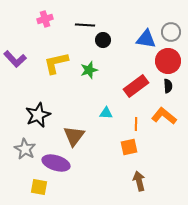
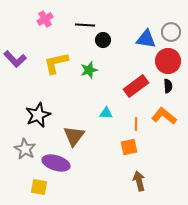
pink cross: rotated 14 degrees counterclockwise
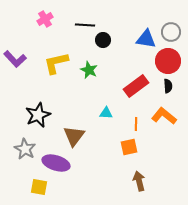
green star: rotated 30 degrees counterclockwise
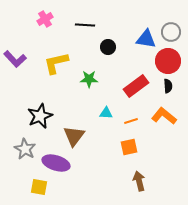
black circle: moved 5 px right, 7 px down
green star: moved 9 px down; rotated 24 degrees counterclockwise
black star: moved 2 px right, 1 px down
orange line: moved 5 px left, 3 px up; rotated 72 degrees clockwise
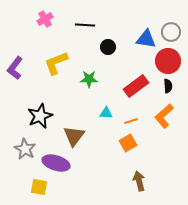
purple L-shape: moved 9 px down; rotated 80 degrees clockwise
yellow L-shape: rotated 8 degrees counterclockwise
orange L-shape: rotated 80 degrees counterclockwise
orange square: moved 1 px left, 4 px up; rotated 18 degrees counterclockwise
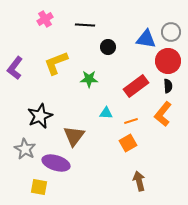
orange L-shape: moved 1 px left, 2 px up; rotated 10 degrees counterclockwise
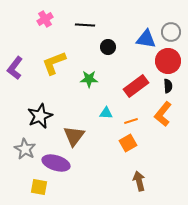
yellow L-shape: moved 2 px left
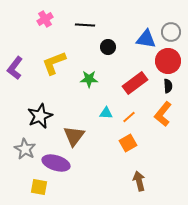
red rectangle: moved 1 px left, 3 px up
orange line: moved 2 px left, 4 px up; rotated 24 degrees counterclockwise
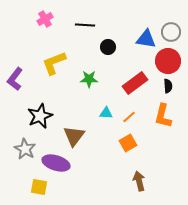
purple L-shape: moved 11 px down
orange L-shape: moved 2 px down; rotated 25 degrees counterclockwise
